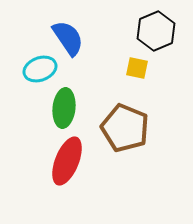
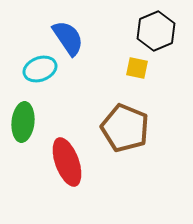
green ellipse: moved 41 px left, 14 px down
red ellipse: moved 1 px down; rotated 42 degrees counterclockwise
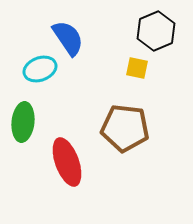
brown pentagon: rotated 15 degrees counterclockwise
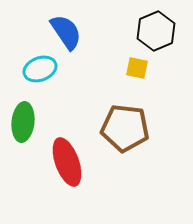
blue semicircle: moved 2 px left, 6 px up
